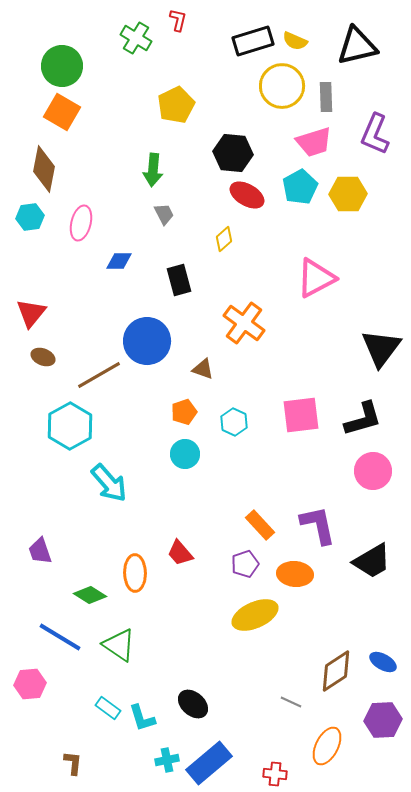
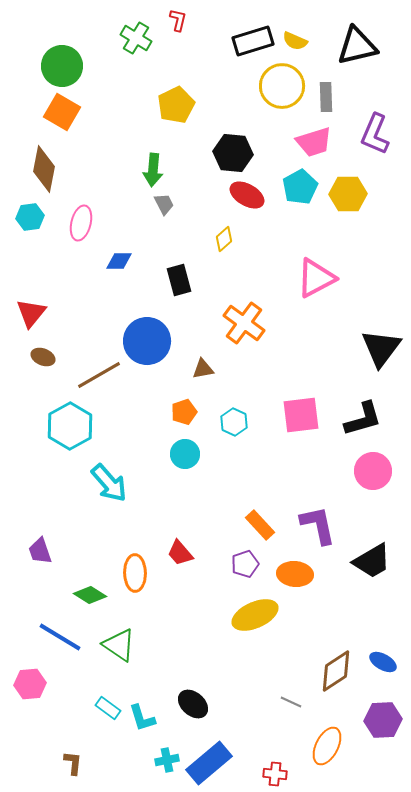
gray trapezoid at (164, 214): moved 10 px up
brown triangle at (203, 369): rotated 30 degrees counterclockwise
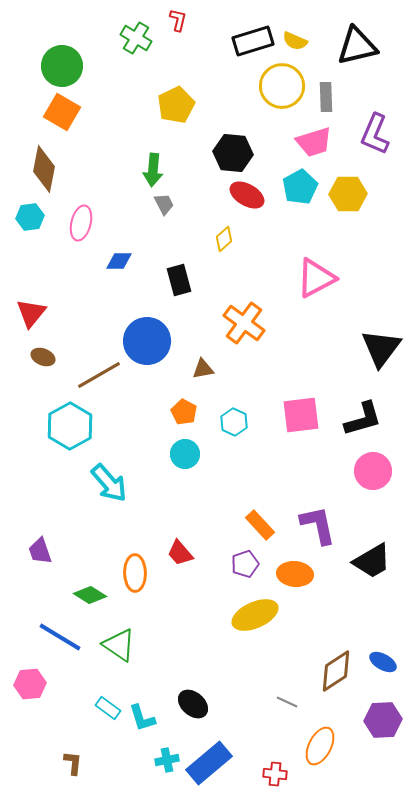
orange pentagon at (184, 412): rotated 25 degrees counterclockwise
gray line at (291, 702): moved 4 px left
orange ellipse at (327, 746): moved 7 px left
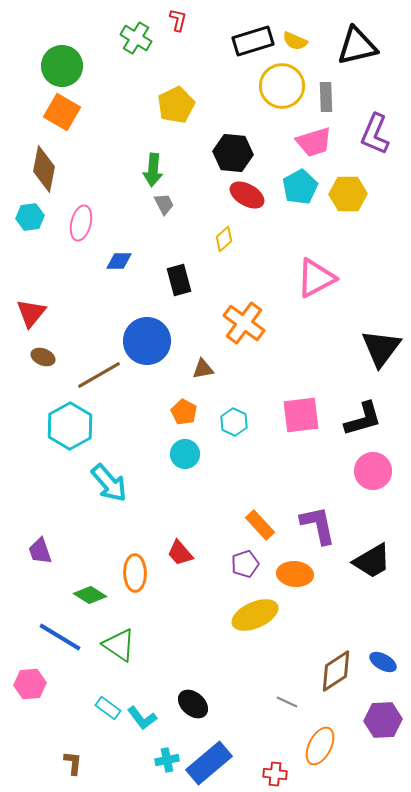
cyan L-shape at (142, 718): rotated 20 degrees counterclockwise
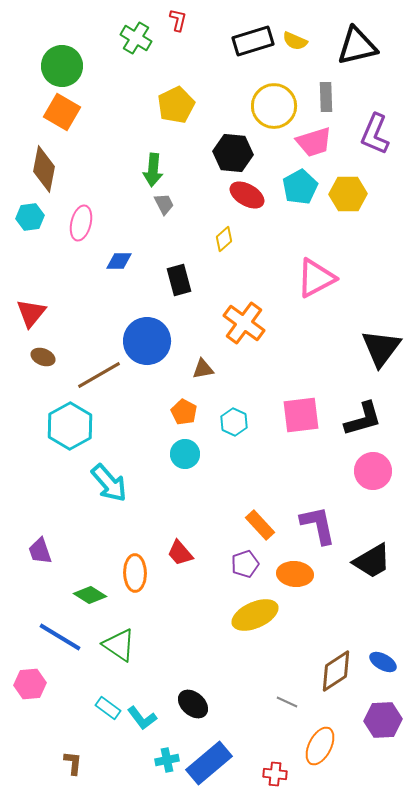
yellow circle at (282, 86): moved 8 px left, 20 px down
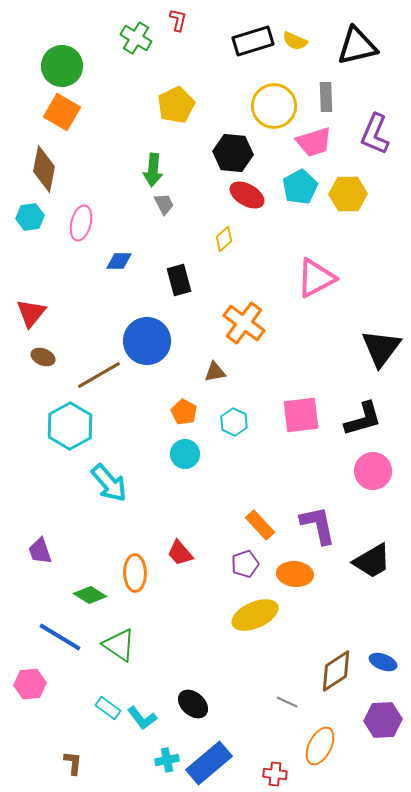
brown triangle at (203, 369): moved 12 px right, 3 px down
blue ellipse at (383, 662): rotated 8 degrees counterclockwise
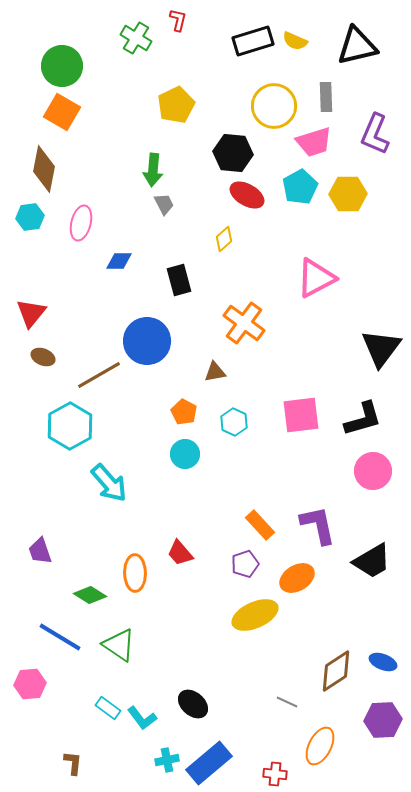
orange ellipse at (295, 574): moved 2 px right, 4 px down; rotated 36 degrees counterclockwise
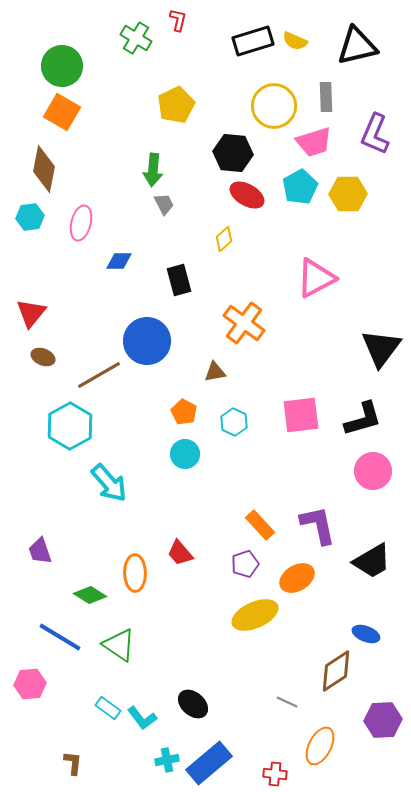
blue ellipse at (383, 662): moved 17 px left, 28 px up
